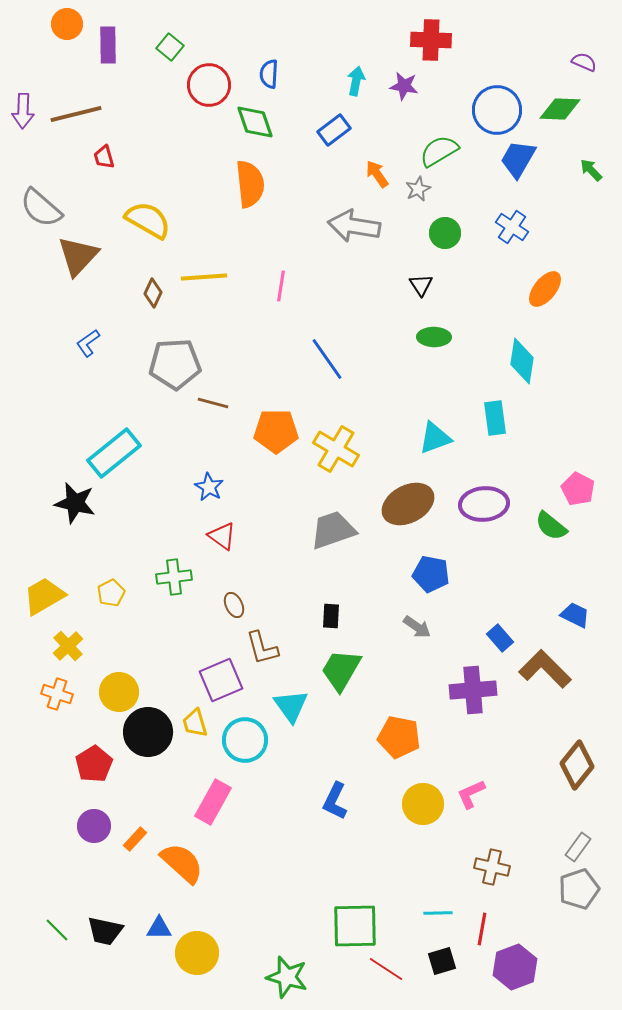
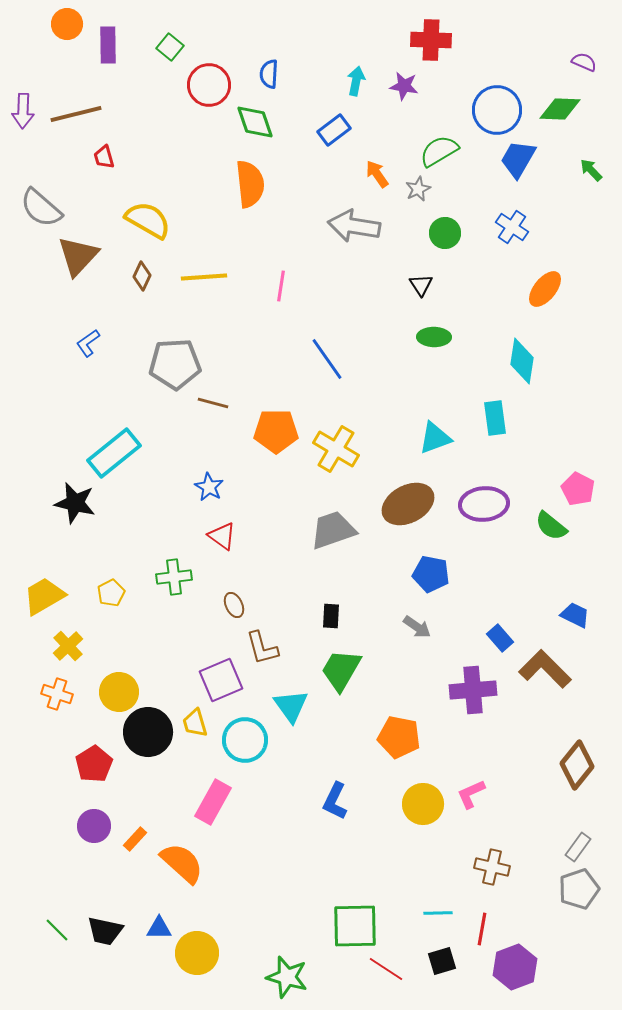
brown diamond at (153, 293): moved 11 px left, 17 px up
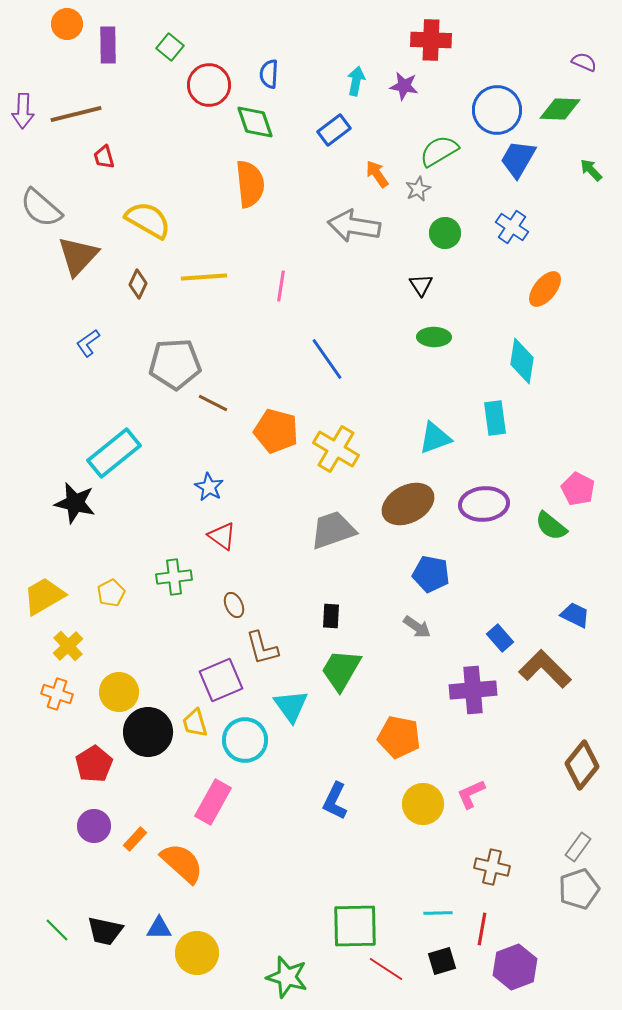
brown diamond at (142, 276): moved 4 px left, 8 px down
brown line at (213, 403): rotated 12 degrees clockwise
orange pentagon at (276, 431): rotated 15 degrees clockwise
brown diamond at (577, 765): moved 5 px right
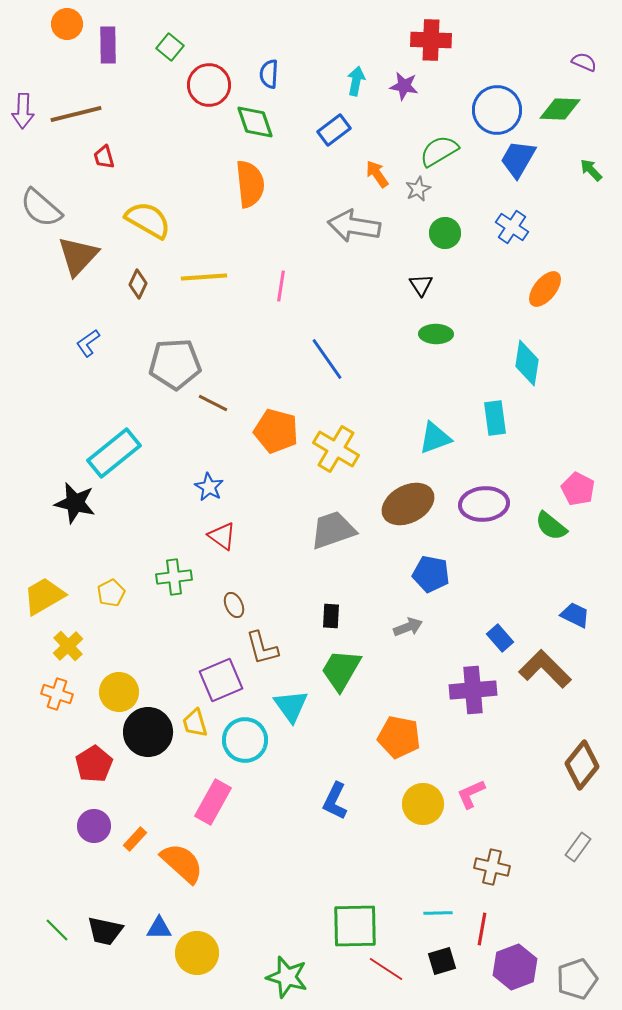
green ellipse at (434, 337): moved 2 px right, 3 px up
cyan diamond at (522, 361): moved 5 px right, 2 px down
gray arrow at (417, 627): moved 9 px left; rotated 56 degrees counterclockwise
gray pentagon at (579, 889): moved 2 px left, 90 px down
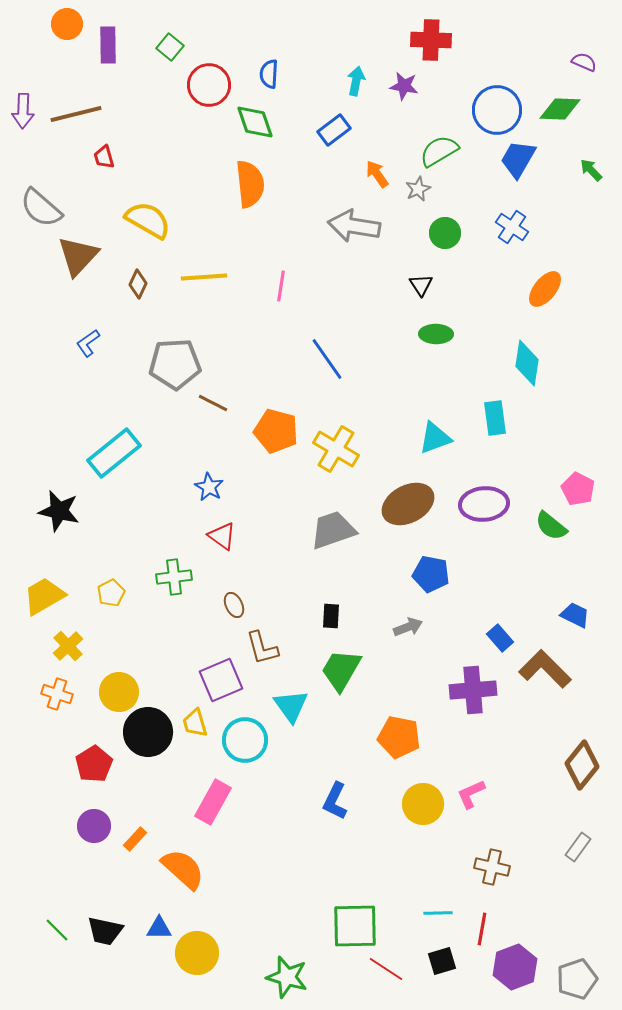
black star at (75, 503): moved 16 px left, 8 px down
orange semicircle at (182, 863): moved 1 px right, 6 px down
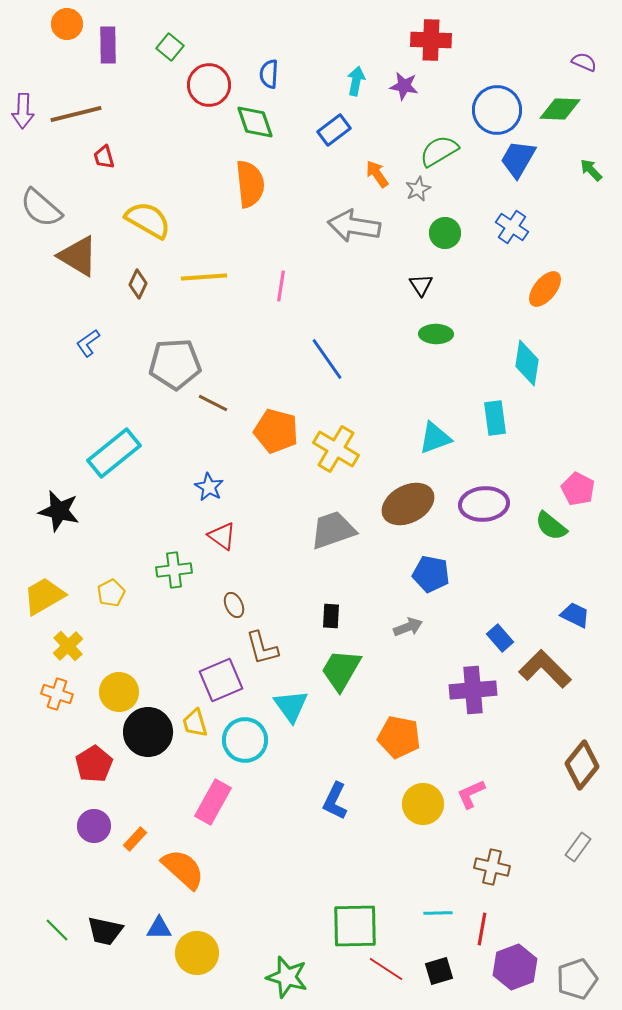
brown triangle at (78, 256): rotated 42 degrees counterclockwise
green cross at (174, 577): moved 7 px up
black square at (442, 961): moved 3 px left, 10 px down
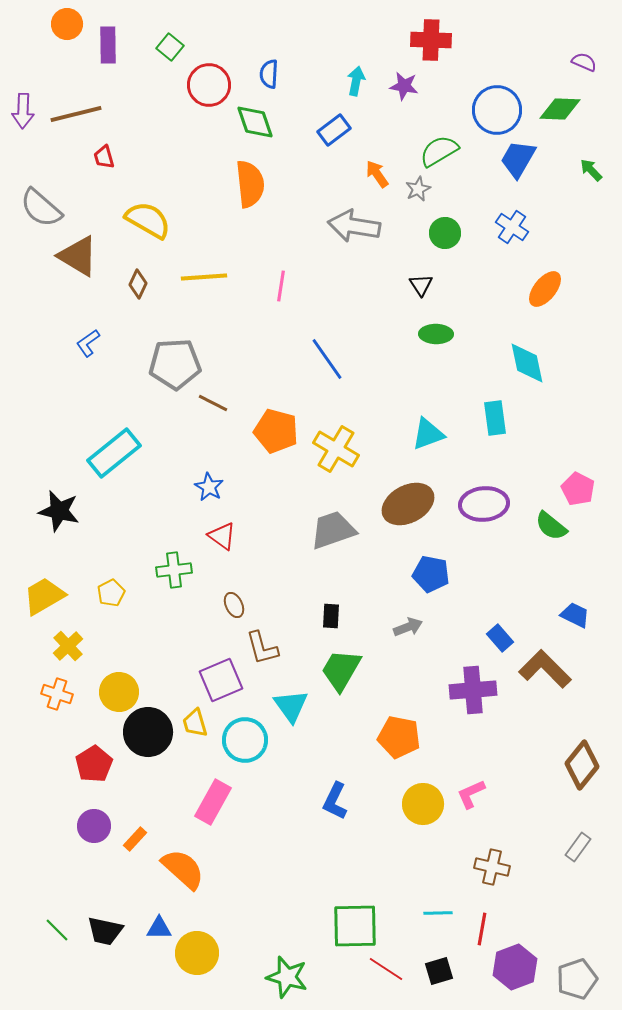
cyan diamond at (527, 363): rotated 21 degrees counterclockwise
cyan triangle at (435, 438): moved 7 px left, 4 px up
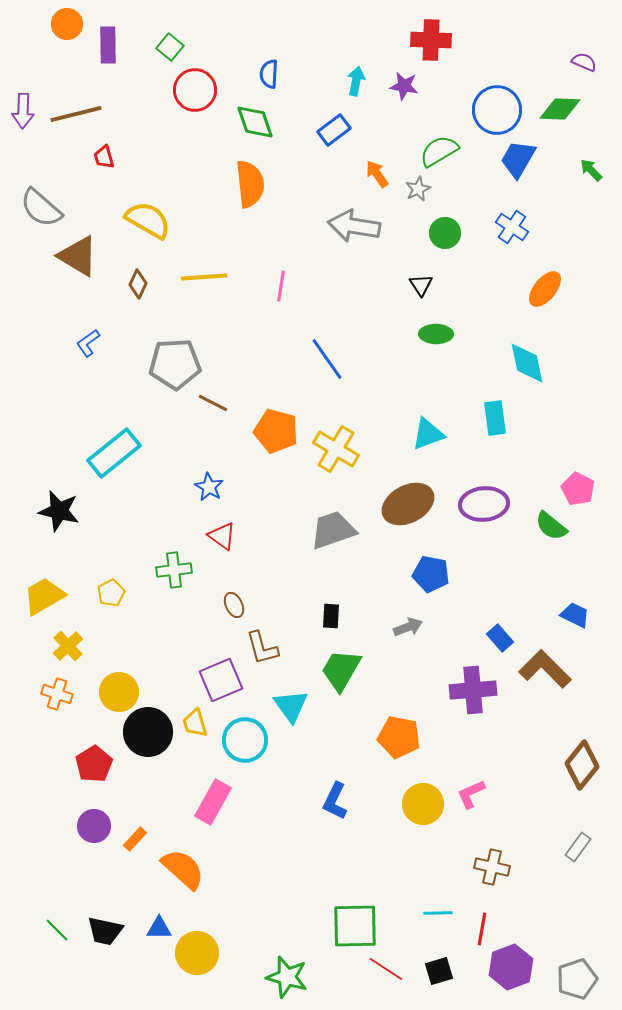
red circle at (209, 85): moved 14 px left, 5 px down
purple hexagon at (515, 967): moved 4 px left
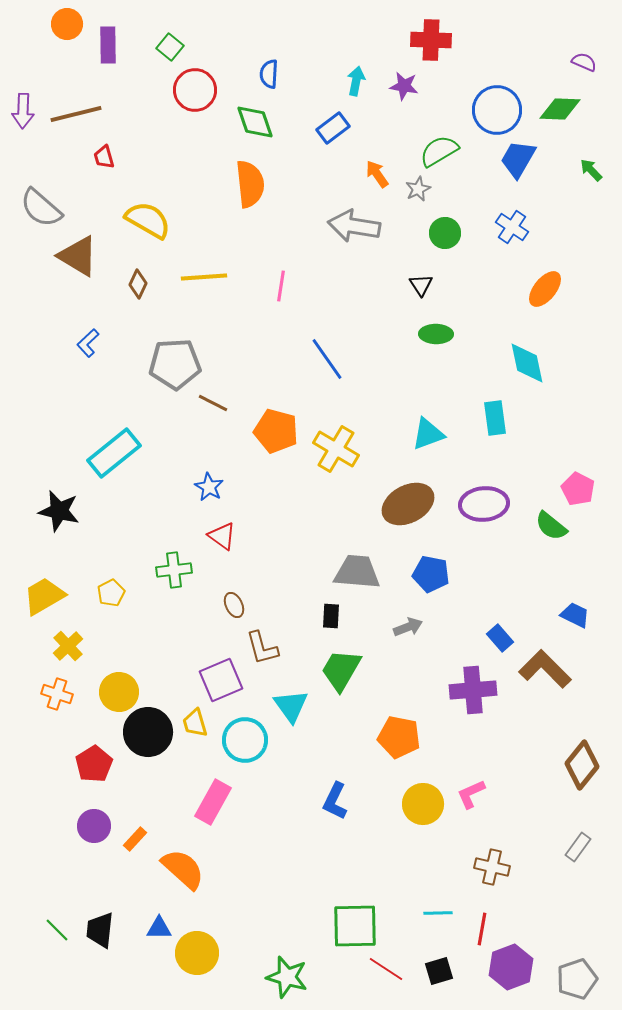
blue rectangle at (334, 130): moved 1 px left, 2 px up
blue L-shape at (88, 343): rotated 8 degrees counterclockwise
gray trapezoid at (333, 530): moved 24 px right, 42 px down; rotated 24 degrees clockwise
black trapezoid at (105, 931): moved 5 px left, 1 px up; rotated 84 degrees clockwise
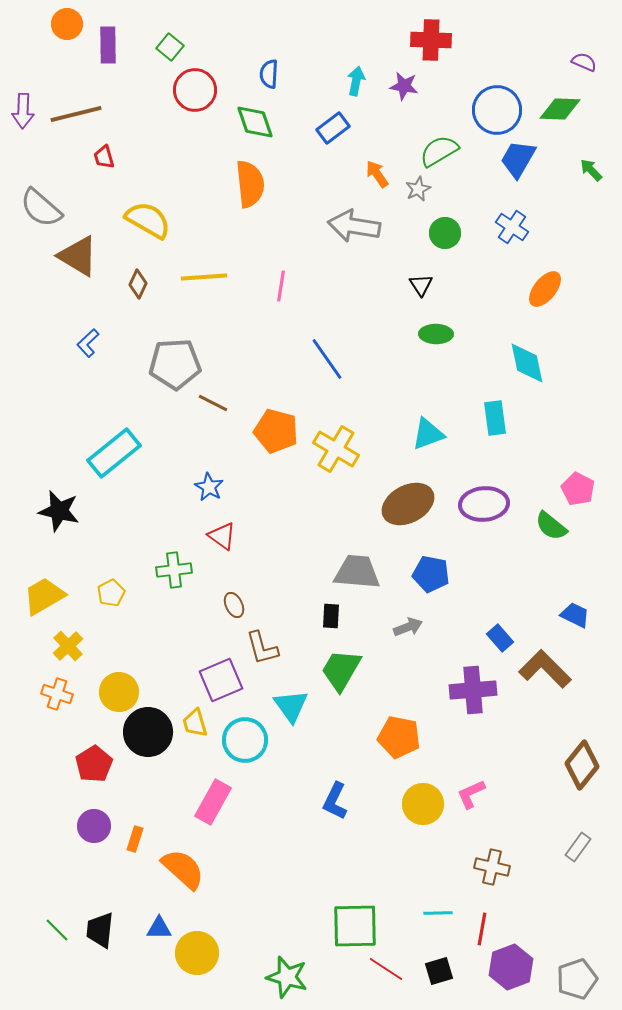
orange rectangle at (135, 839): rotated 25 degrees counterclockwise
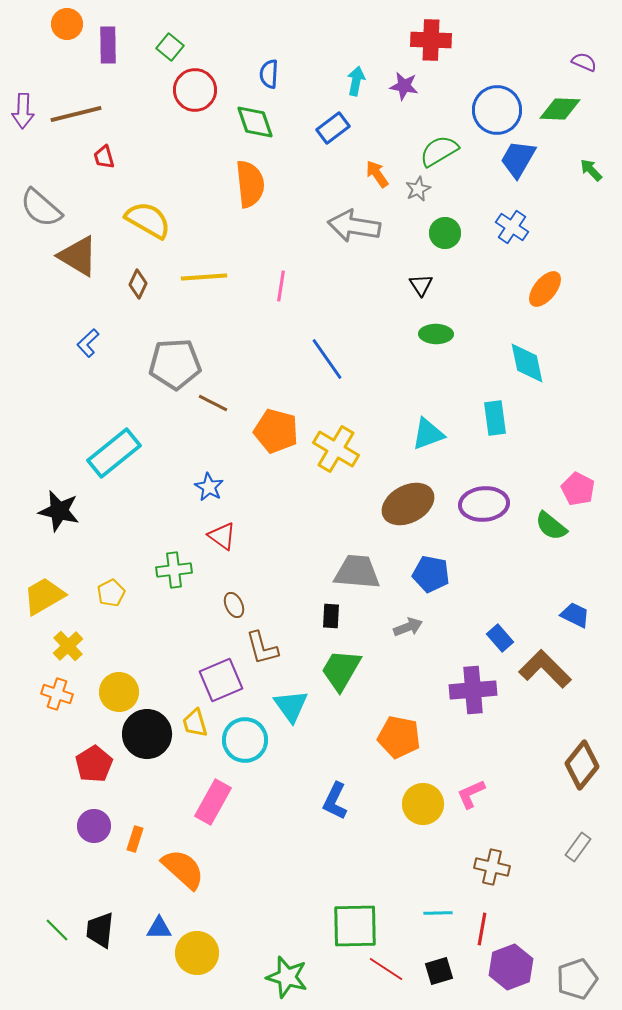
black circle at (148, 732): moved 1 px left, 2 px down
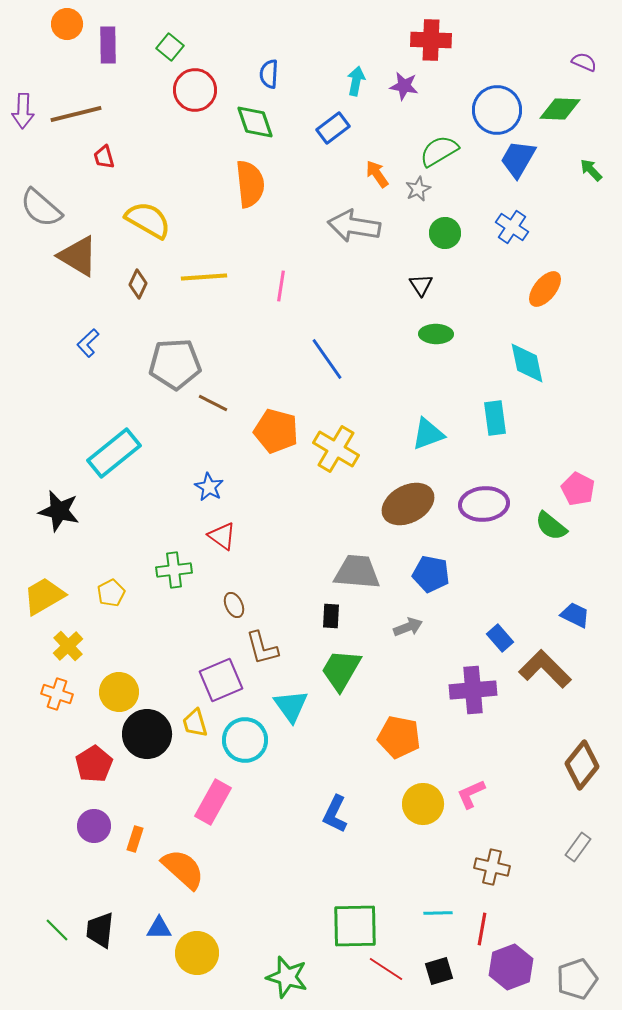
blue L-shape at (335, 801): moved 13 px down
